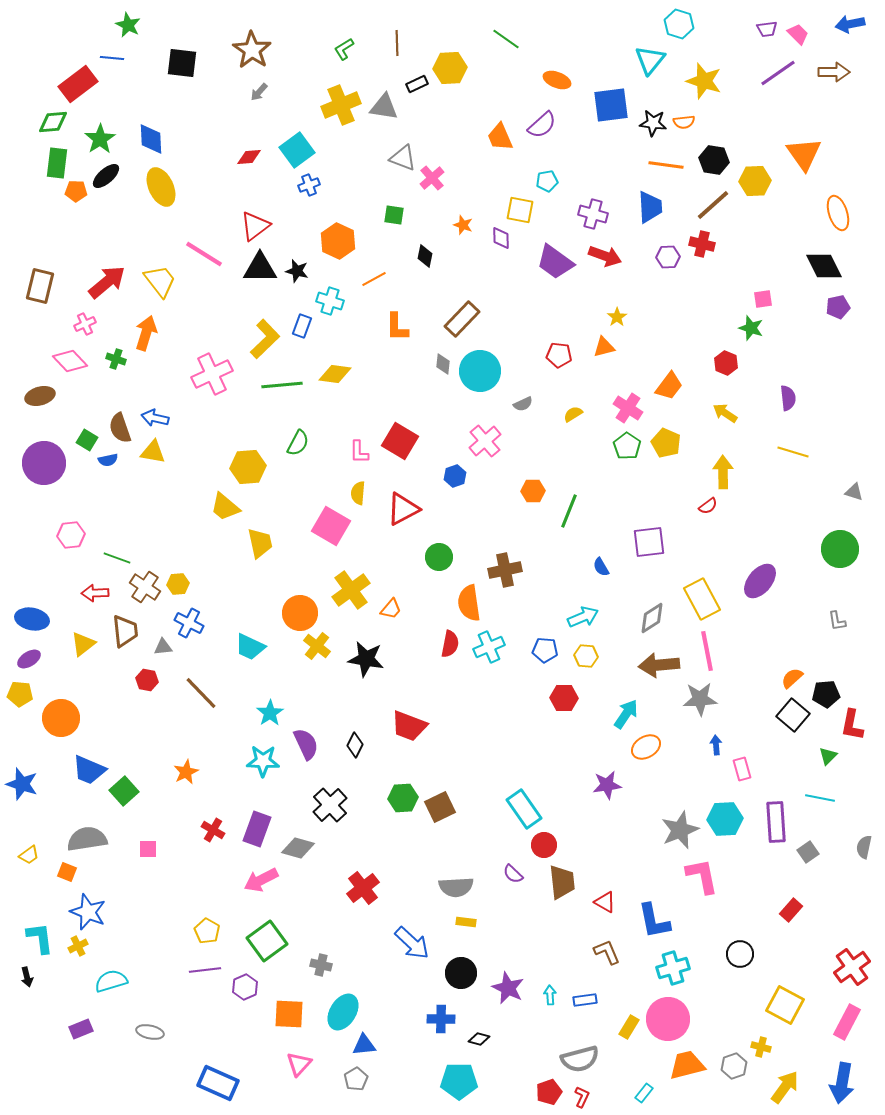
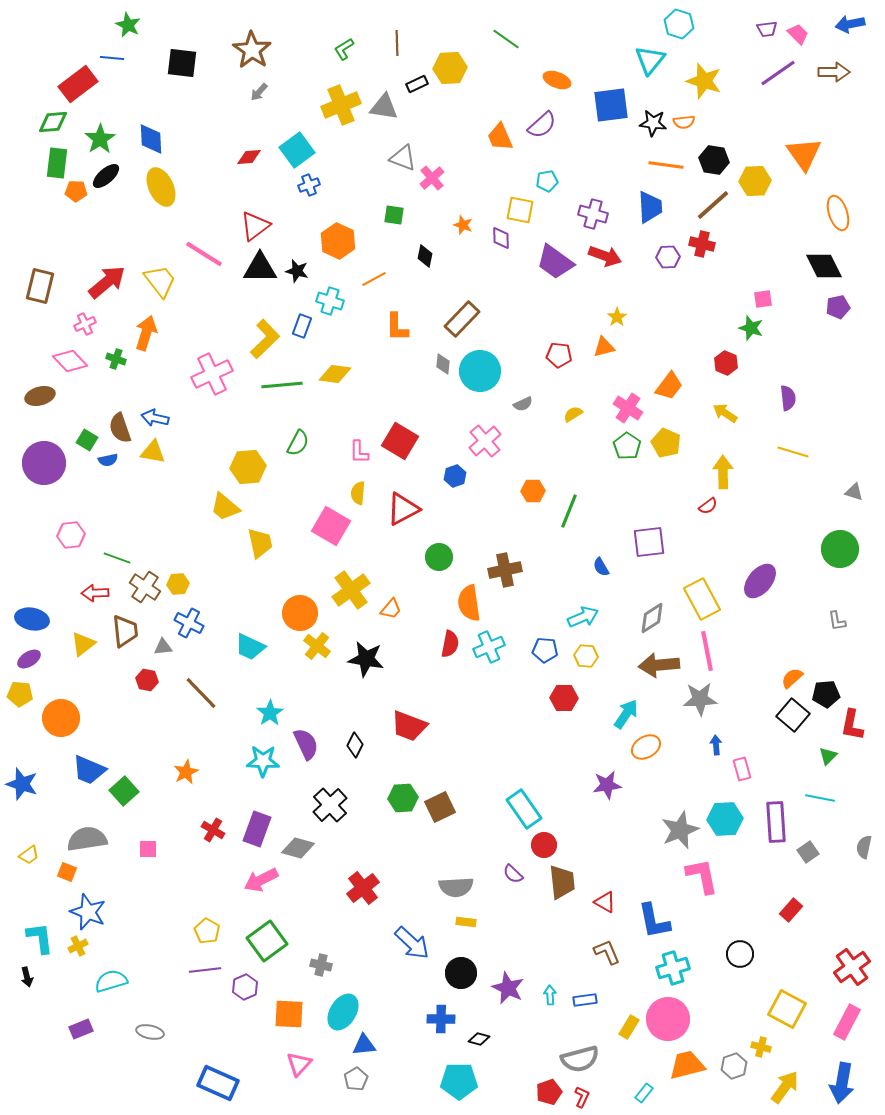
yellow square at (785, 1005): moved 2 px right, 4 px down
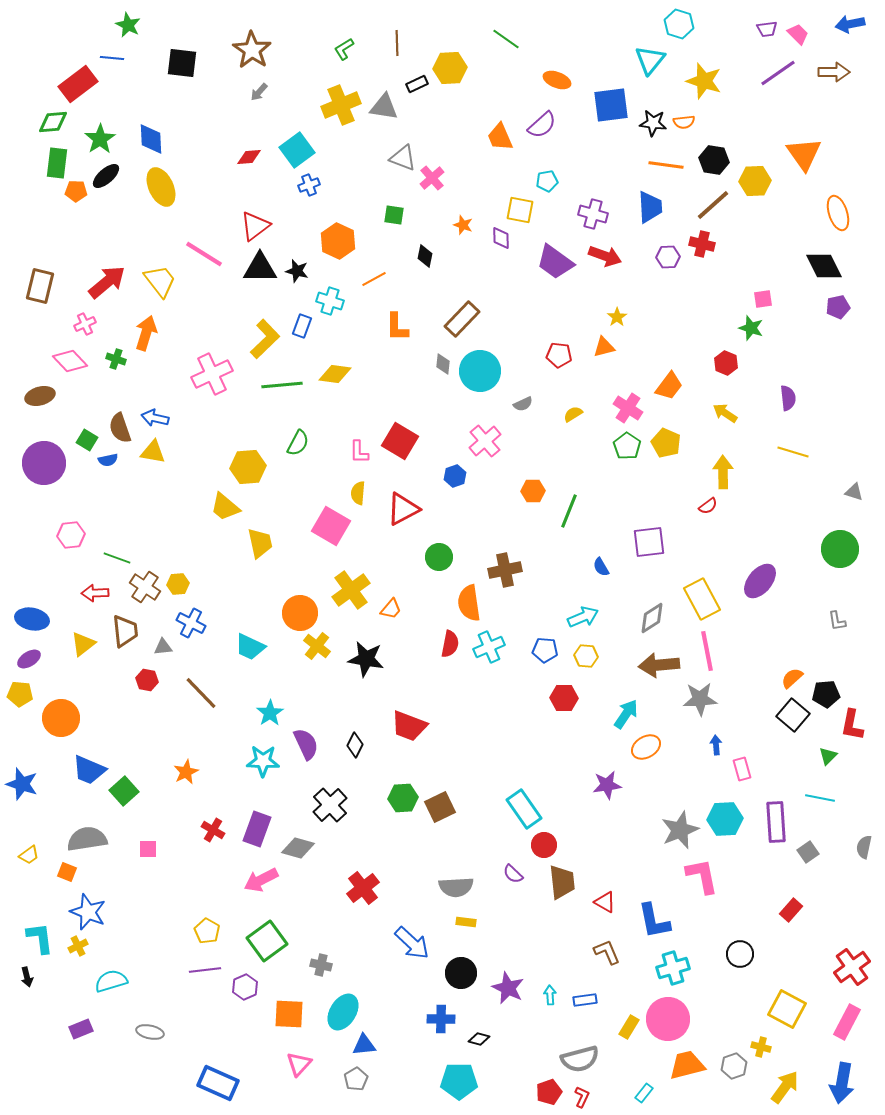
blue cross at (189, 623): moved 2 px right
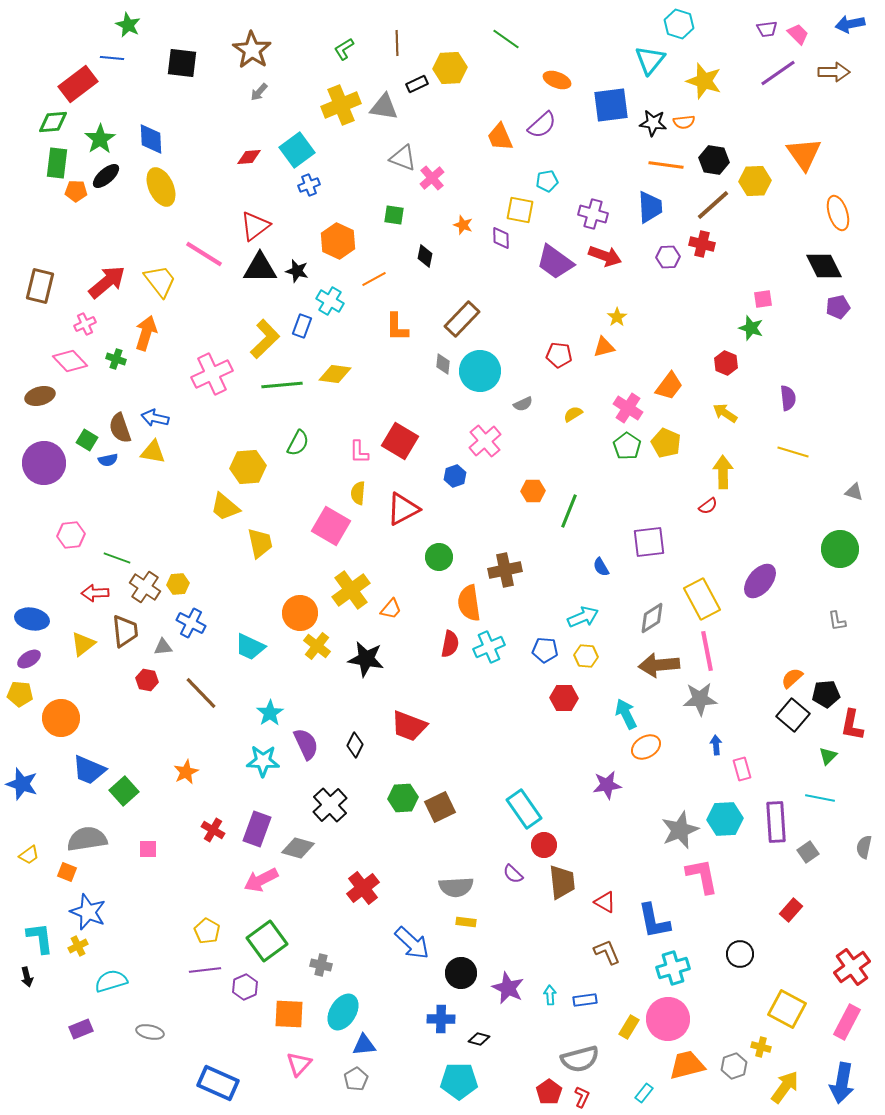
cyan cross at (330, 301): rotated 12 degrees clockwise
cyan arrow at (626, 714): rotated 60 degrees counterclockwise
red pentagon at (549, 1092): rotated 15 degrees counterclockwise
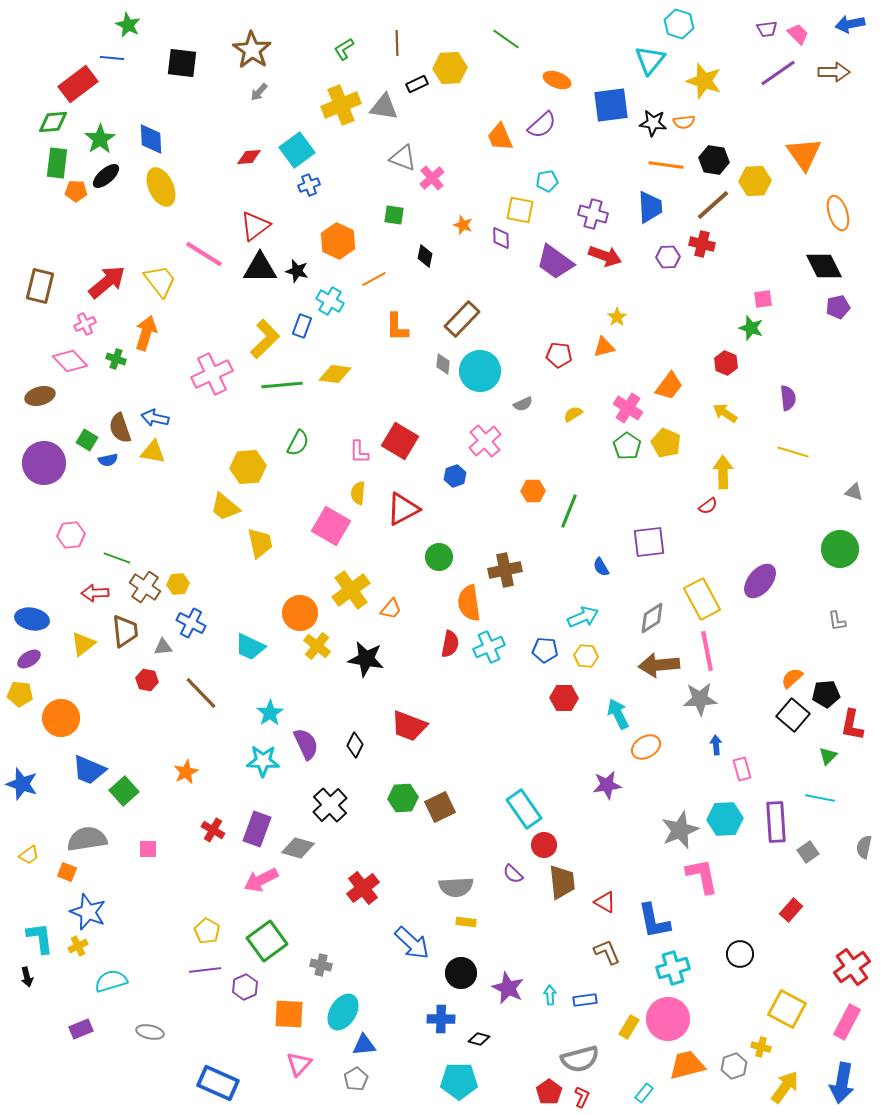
cyan arrow at (626, 714): moved 8 px left
